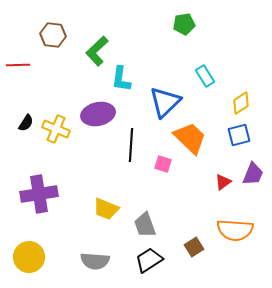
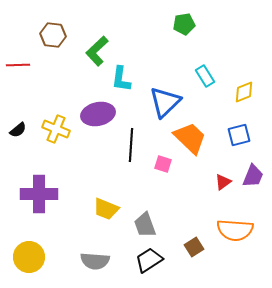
yellow diamond: moved 3 px right, 11 px up; rotated 10 degrees clockwise
black semicircle: moved 8 px left, 7 px down; rotated 18 degrees clockwise
purple trapezoid: moved 2 px down
purple cross: rotated 9 degrees clockwise
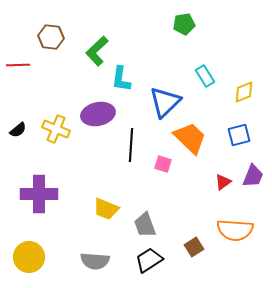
brown hexagon: moved 2 px left, 2 px down
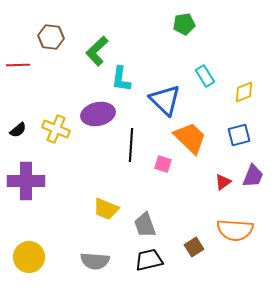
blue triangle: moved 2 px up; rotated 32 degrees counterclockwise
purple cross: moved 13 px left, 13 px up
black trapezoid: rotated 20 degrees clockwise
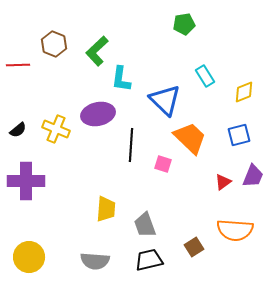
brown hexagon: moved 3 px right, 7 px down; rotated 15 degrees clockwise
yellow trapezoid: rotated 108 degrees counterclockwise
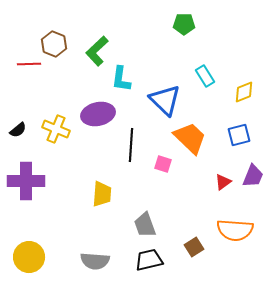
green pentagon: rotated 10 degrees clockwise
red line: moved 11 px right, 1 px up
yellow trapezoid: moved 4 px left, 15 px up
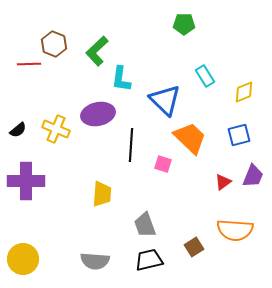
yellow circle: moved 6 px left, 2 px down
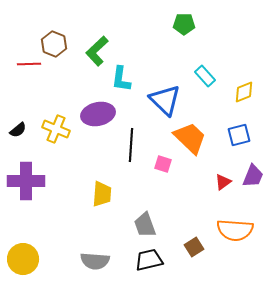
cyan rectangle: rotated 10 degrees counterclockwise
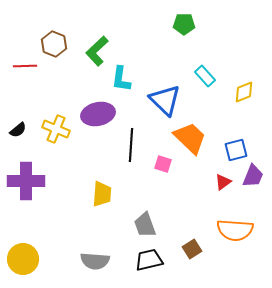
red line: moved 4 px left, 2 px down
blue square: moved 3 px left, 15 px down
brown square: moved 2 px left, 2 px down
